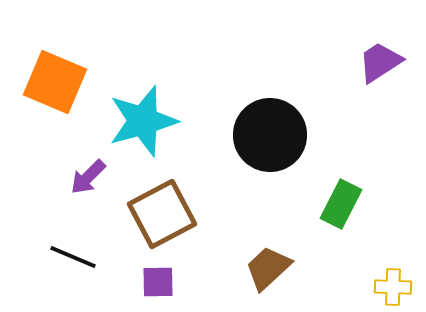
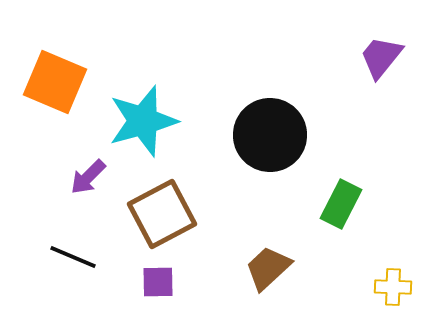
purple trapezoid: moved 1 px right, 5 px up; rotated 18 degrees counterclockwise
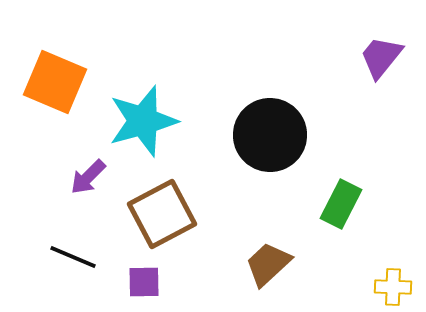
brown trapezoid: moved 4 px up
purple square: moved 14 px left
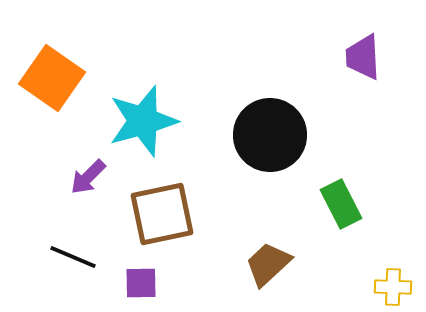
purple trapezoid: moved 18 px left; rotated 42 degrees counterclockwise
orange square: moved 3 px left, 4 px up; rotated 12 degrees clockwise
green rectangle: rotated 54 degrees counterclockwise
brown square: rotated 16 degrees clockwise
purple square: moved 3 px left, 1 px down
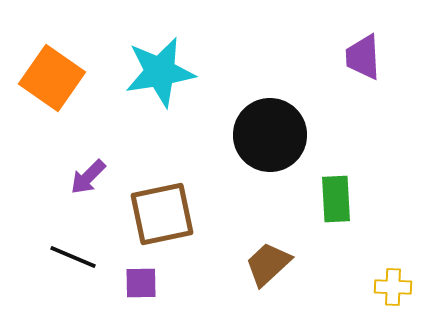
cyan star: moved 17 px right, 49 px up; rotated 6 degrees clockwise
green rectangle: moved 5 px left, 5 px up; rotated 24 degrees clockwise
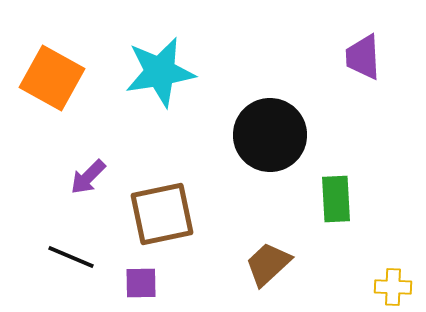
orange square: rotated 6 degrees counterclockwise
black line: moved 2 px left
